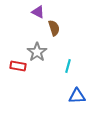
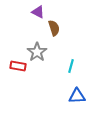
cyan line: moved 3 px right
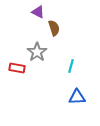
red rectangle: moved 1 px left, 2 px down
blue triangle: moved 1 px down
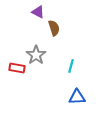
gray star: moved 1 px left, 3 px down
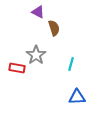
cyan line: moved 2 px up
